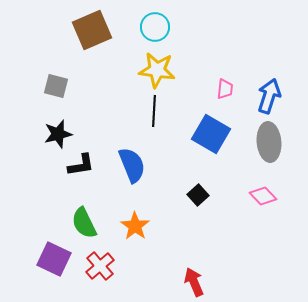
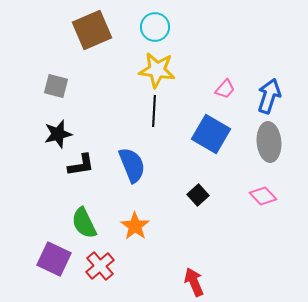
pink trapezoid: rotated 35 degrees clockwise
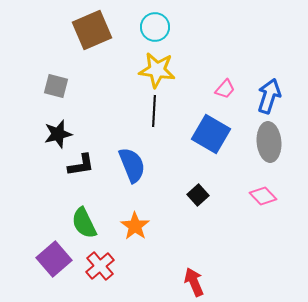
purple square: rotated 24 degrees clockwise
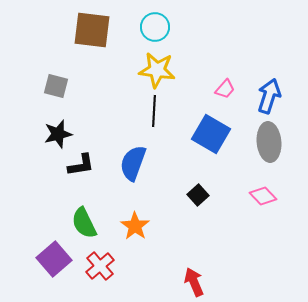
brown square: rotated 30 degrees clockwise
blue semicircle: moved 1 px right, 2 px up; rotated 138 degrees counterclockwise
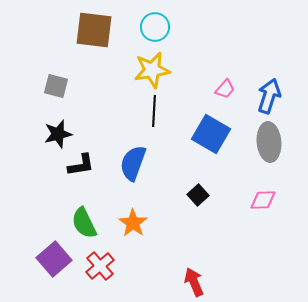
brown square: moved 2 px right
yellow star: moved 5 px left; rotated 18 degrees counterclockwise
pink diamond: moved 4 px down; rotated 48 degrees counterclockwise
orange star: moved 2 px left, 3 px up
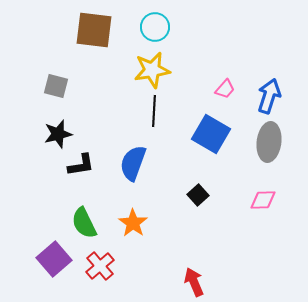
gray ellipse: rotated 12 degrees clockwise
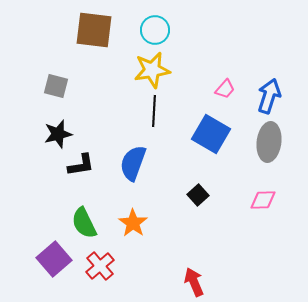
cyan circle: moved 3 px down
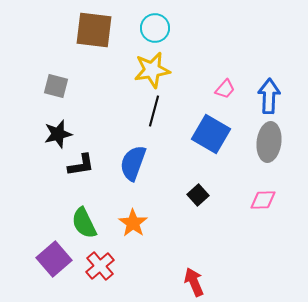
cyan circle: moved 2 px up
blue arrow: rotated 16 degrees counterclockwise
black line: rotated 12 degrees clockwise
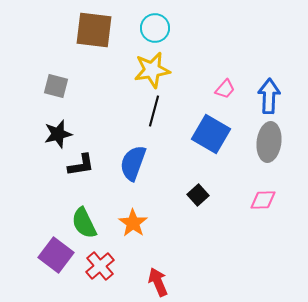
purple square: moved 2 px right, 4 px up; rotated 12 degrees counterclockwise
red arrow: moved 36 px left
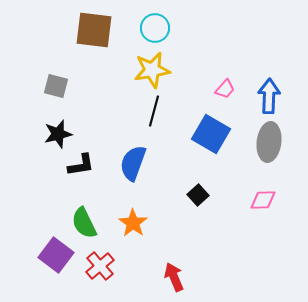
red arrow: moved 16 px right, 5 px up
